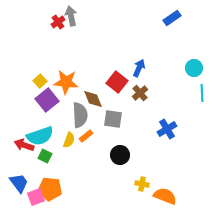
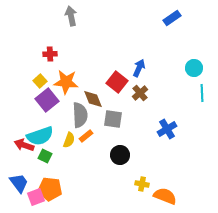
red cross: moved 8 px left, 32 px down; rotated 32 degrees clockwise
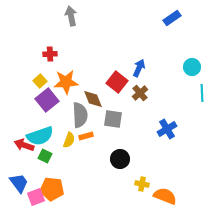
cyan circle: moved 2 px left, 1 px up
orange star: rotated 10 degrees counterclockwise
orange rectangle: rotated 24 degrees clockwise
black circle: moved 4 px down
orange pentagon: moved 2 px right
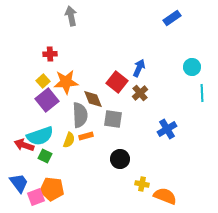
yellow square: moved 3 px right
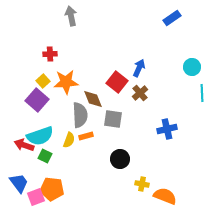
purple square: moved 10 px left; rotated 10 degrees counterclockwise
blue cross: rotated 18 degrees clockwise
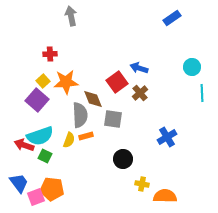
blue arrow: rotated 96 degrees counterclockwise
red square: rotated 15 degrees clockwise
blue cross: moved 8 px down; rotated 18 degrees counterclockwise
black circle: moved 3 px right
orange semicircle: rotated 20 degrees counterclockwise
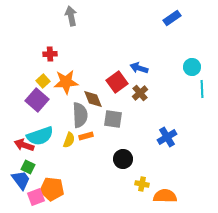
cyan line: moved 4 px up
green square: moved 17 px left, 11 px down
blue trapezoid: moved 2 px right, 3 px up
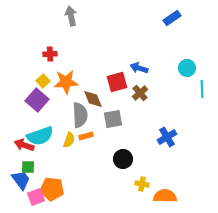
cyan circle: moved 5 px left, 1 px down
red square: rotated 20 degrees clockwise
gray square: rotated 18 degrees counterclockwise
green square: rotated 24 degrees counterclockwise
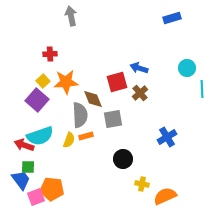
blue rectangle: rotated 18 degrees clockwise
orange semicircle: rotated 25 degrees counterclockwise
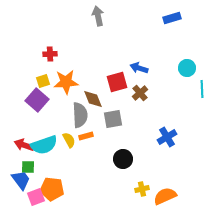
gray arrow: moved 27 px right
yellow square: rotated 24 degrees clockwise
cyan semicircle: moved 4 px right, 9 px down
yellow semicircle: rotated 49 degrees counterclockwise
yellow cross: moved 5 px down; rotated 24 degrees counterclockwise
